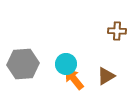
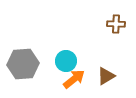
brown cross: moved 1 px left, 7 px up
cyan circle: moved 3 px up
orange arrow: rotated 90 degrees clockwise
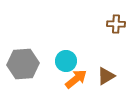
orange arrow: moved 2 px right
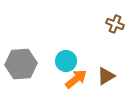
brown cross: moved 1 px left; rotated 18 degrees clockwise
gray hexagon: moved 2 px left
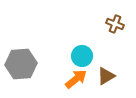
cyan circle: moved 16 px right, 5 px up
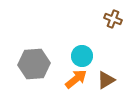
brown cross: moved 2 px left, 5 px up
gray hexagon: moved 13 px right
brown triangle: moved 4 px down
